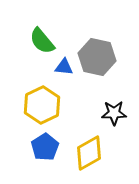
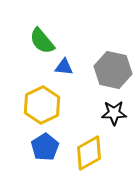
gray hexagon: moved 16 px right, 13 px down
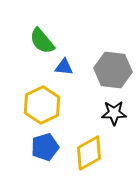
gray hexagon: rotated 6 degrees counterclockwise
blue pentagon: rotated 16 degrees clockwise
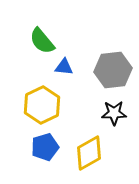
gray hexagon: rotated 12 degrees counterclockwise
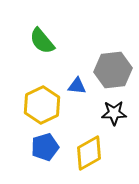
blue triangle: moved 13 px right, 19 px down
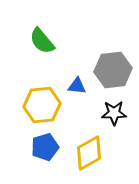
yellow hexagon: rotated 21 degrees clockwise
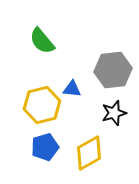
blue triangle: moved 5 px left, 3 px down
yellow hexagon: rotated 9 degrees counterclockwise
black star: rotated 15 degrees counterclockwise
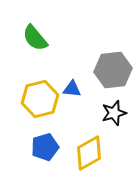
green semicircle: moved 7 px left, 3 px up
yellow hexagon: moved 2 px left, 6 px up
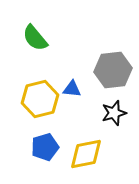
yellow diamond: moved 3 px left, 1 px down; rotated 18 degrees clockwise
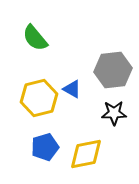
blue triangle: rotated 24 degrees clockwise
yellow hexagon: moved 1 px left, 1 px up
black star: rotated 15 degrees clockwise
